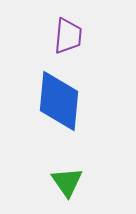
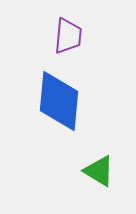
green triangle: moved 32 px right, 11 px up; rotated 24 degrees counterclockwise
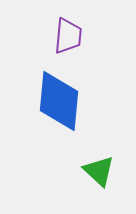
green triangle: rotated 12 degrees clockwise
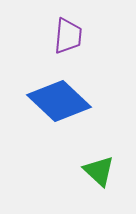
blue diamond: rotated 52 degrees counterclockwise
